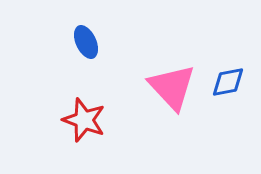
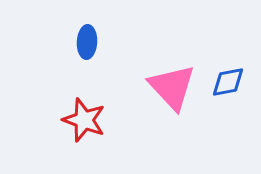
blue ellipse: moved 1 px right; rotated 28 degrees clockwise
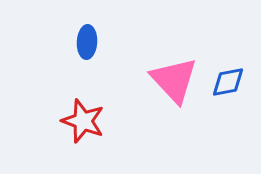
pink triangle: moved 2 px right, 7 px up
red star: moved 1 px left, 1 px down
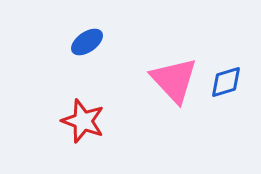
blue ellipse: rotated 52 degrees clockwise
blue diamond: moved 2 px left; rotated 6 degrees counterclockwise
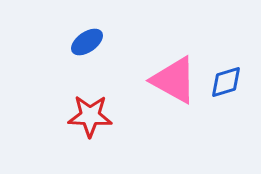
pink triangle: rotated 18 degrees counterclockwise
red star: moved 7 px right, 5 px up; rotated 18 degrees counterclockwise
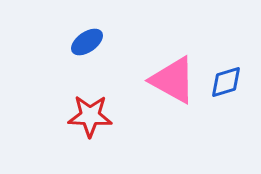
pink triangle: moved 1 px left
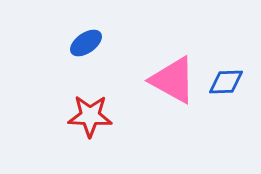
blue ellipse: moved 1 px left, 1 px down
blue diamond: rotated 15 degrees clockwise
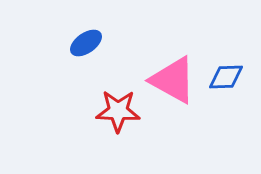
blue diamond: moved 5 px up
red star: moved 28 px right, 5 px up
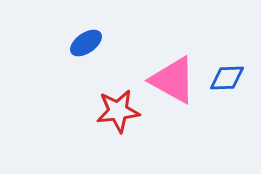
blue diamond: moved 1 px right, 1 px down
red star: rotated 9 degrees counterclockwise
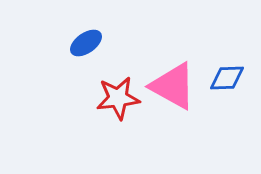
pink triangle: moved 6 px down
red star: moved 13 px up
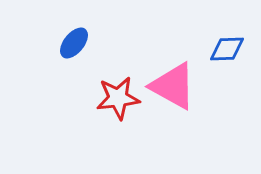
blue ellipse: moved 12 px left; rotated 16 degrees counterclockwise
blue diamond: moved 29 px up
